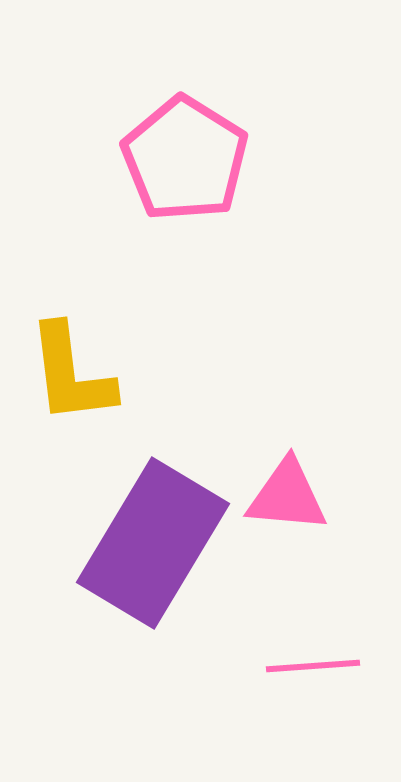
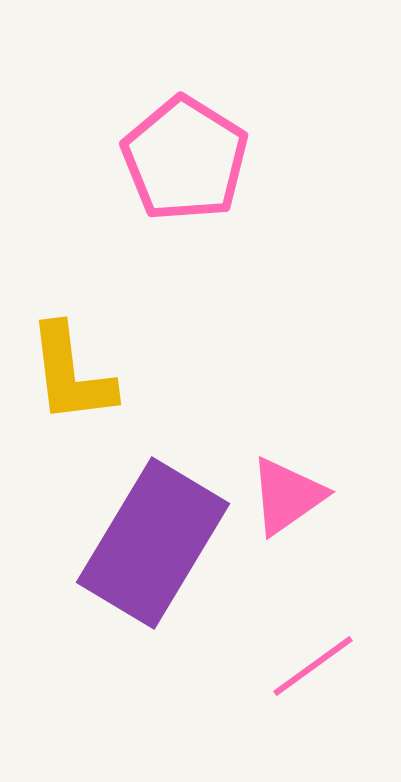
pink triangle: rotated 40 degrees counterclockwise
pink line: rotated 32 degrees counterclockwise
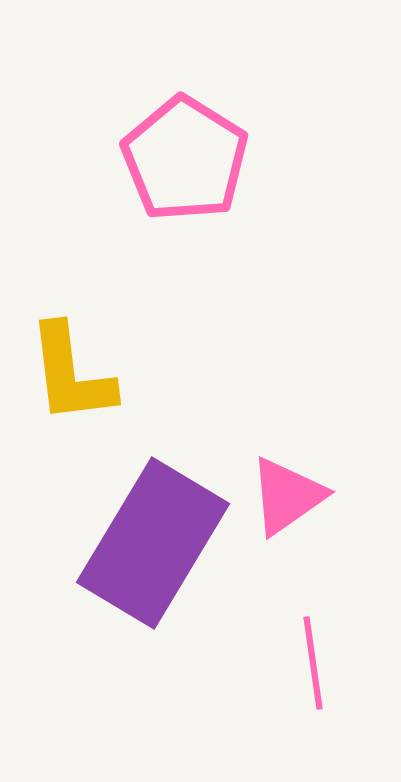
pink line: moved 3 px up; rotated 62 degrees counterclockwise
